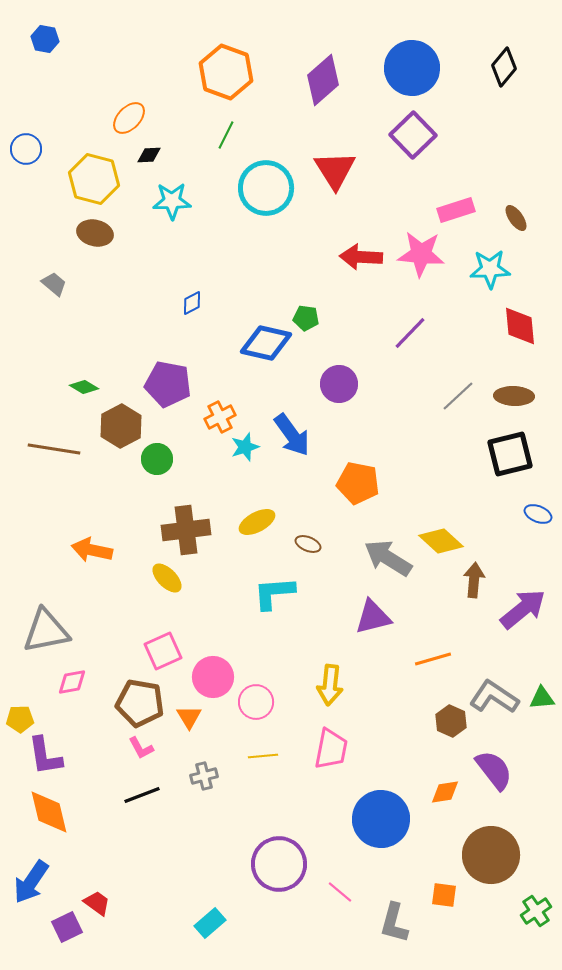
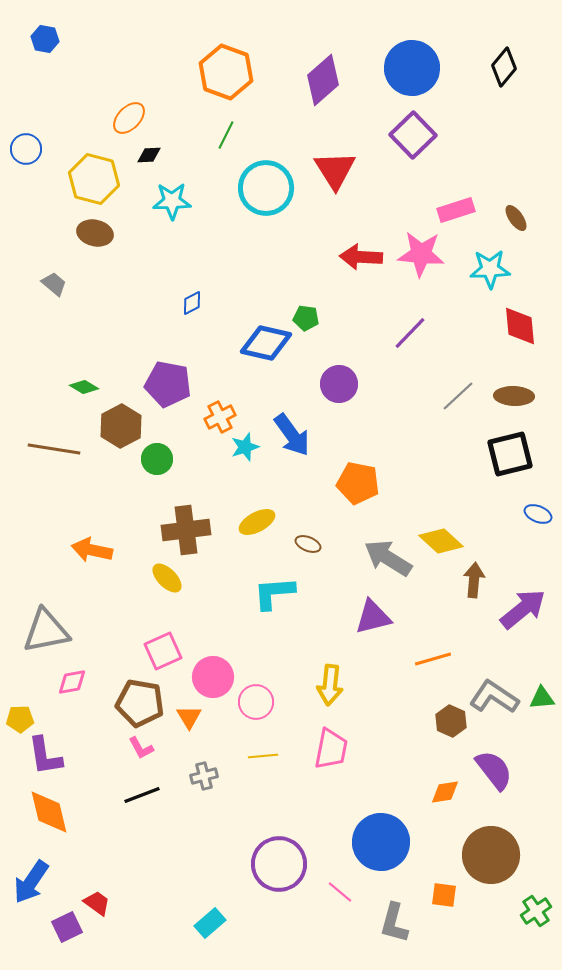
blue circle at (381, 819): moved 23 px down
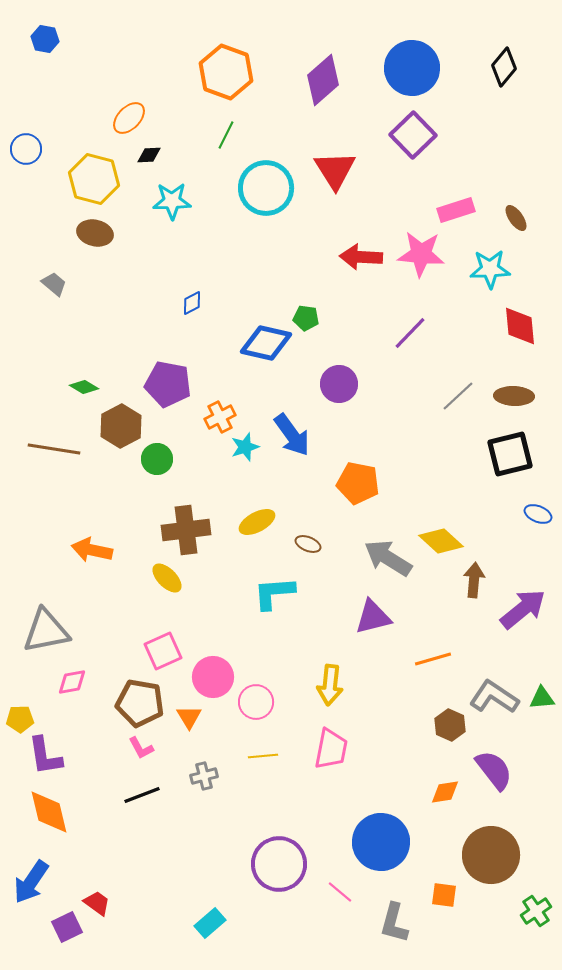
brown hexagon at (451, 721): moved 1 px left, 4 px down
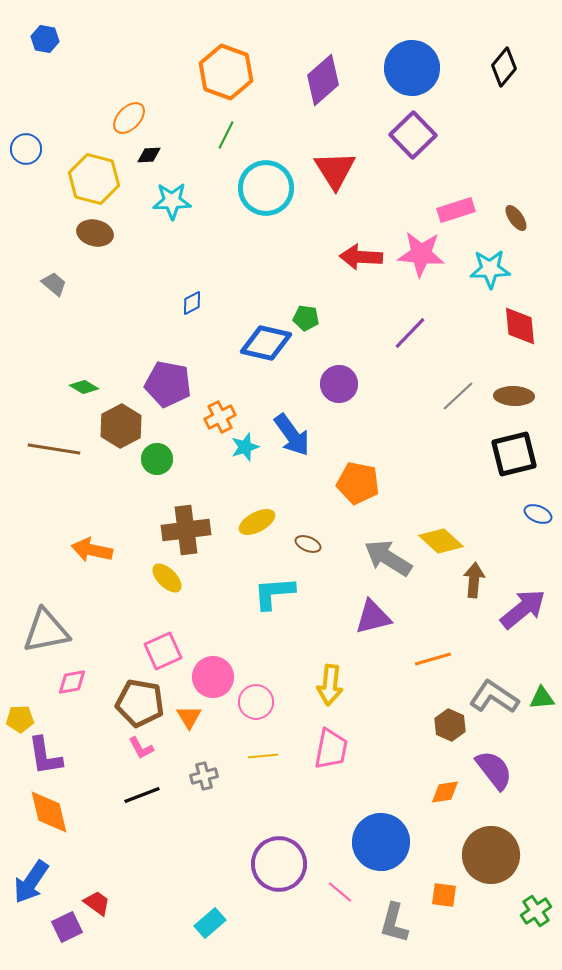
black square at (510, 454): moved 4 px right
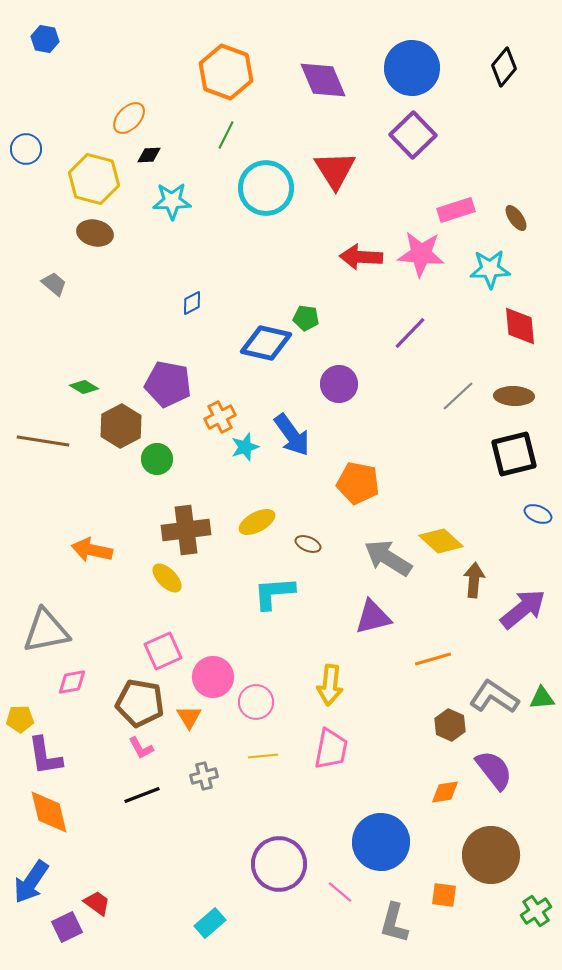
purple diamond at (323, 80): rotated 72 degrees counterclockwise
brown line at (54, 449): moved 11 px left, 8 px up
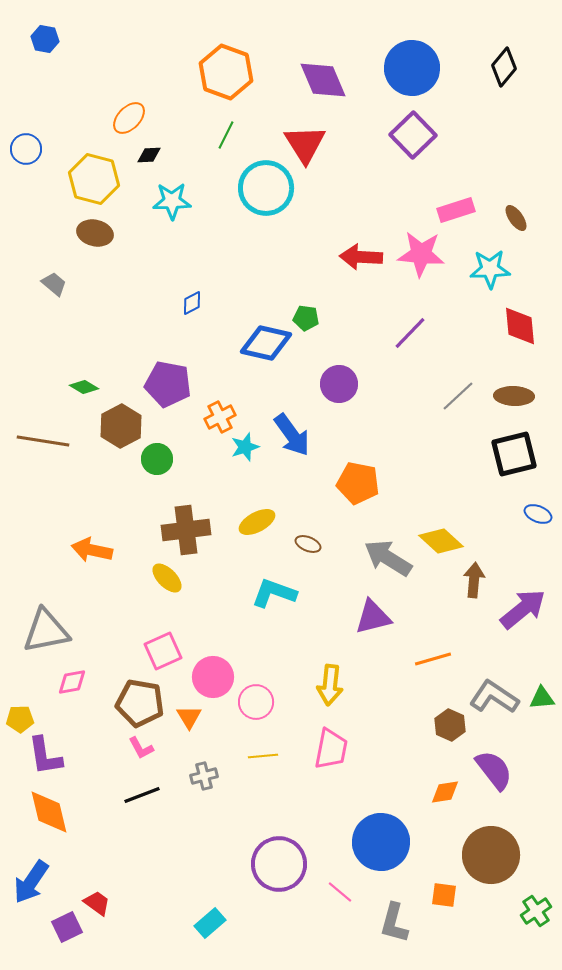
red triangle at (335, 170): moved 30 px left, 26 px up
cyan L-shape at (274, 593): rotated 24 degrees clockwise
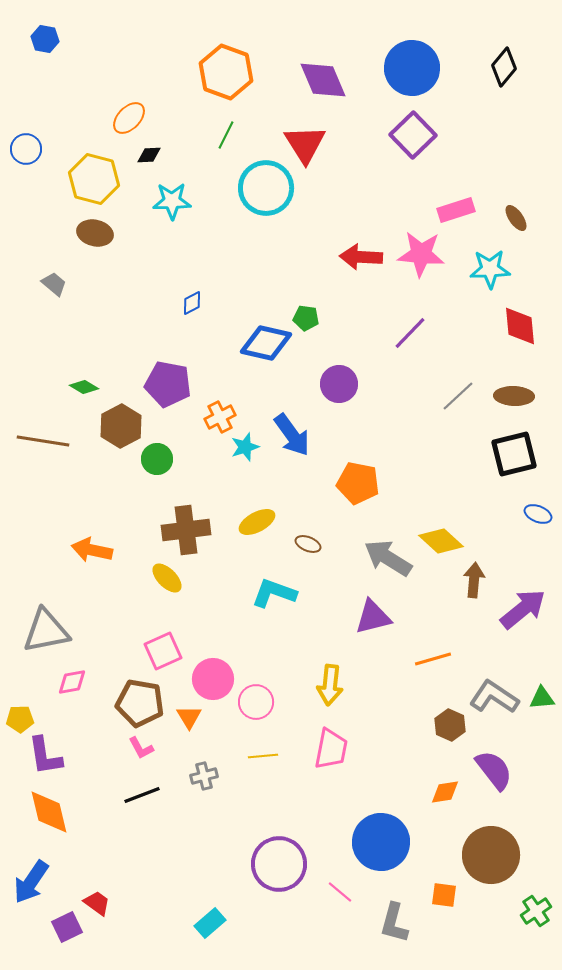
pink circle at (213, 677): moved 2 px down
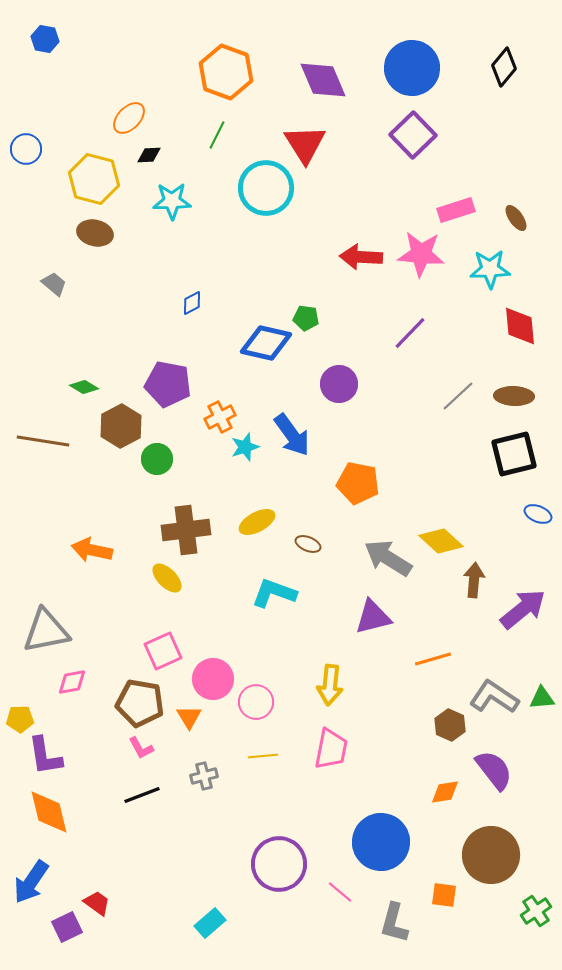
green line at (226, 135): moved 9 px left
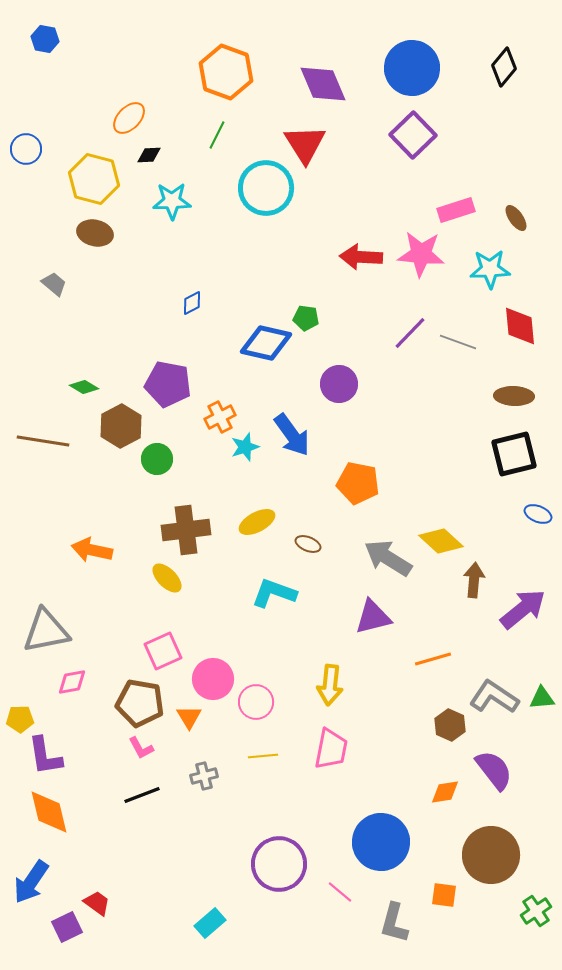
purple diamond at (323, 80): moved 4 px down
gray line at (458, 396): moved 54 px up; rotated 63 degrees clockwise
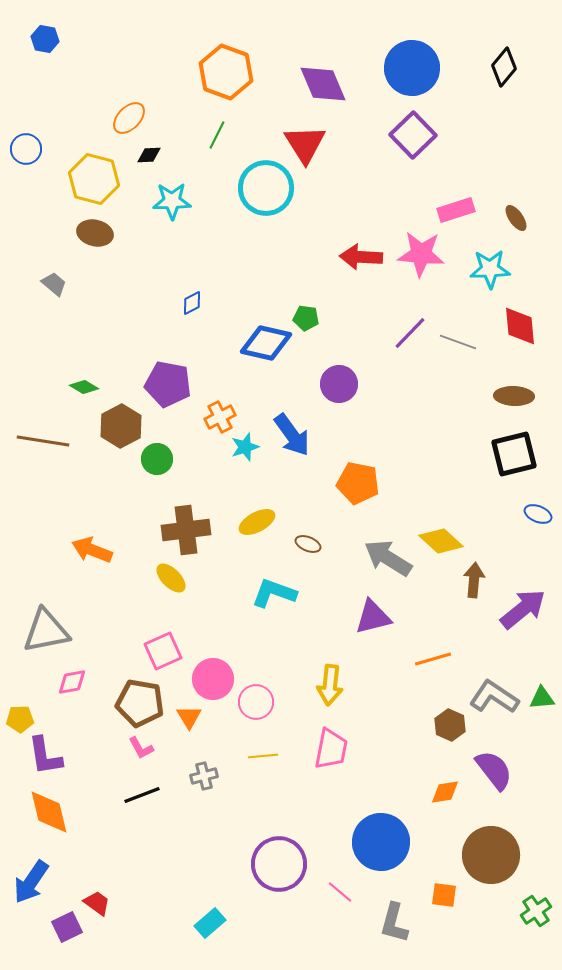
orange arrow at (92, 550): rotated 9 degrees clockwise
yellow ellipse at (167, 578): moved 4 px right
